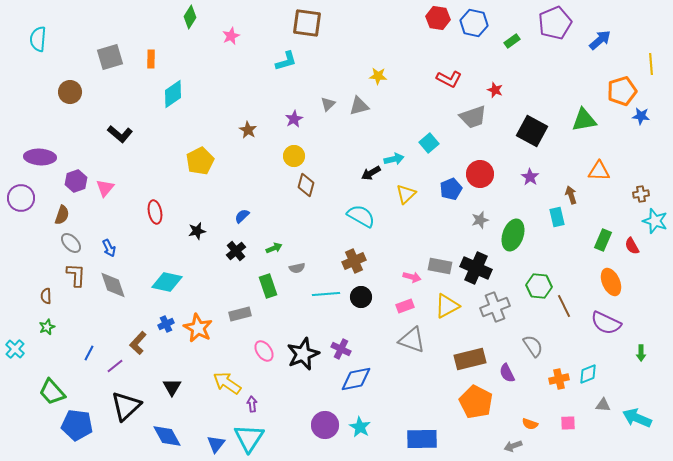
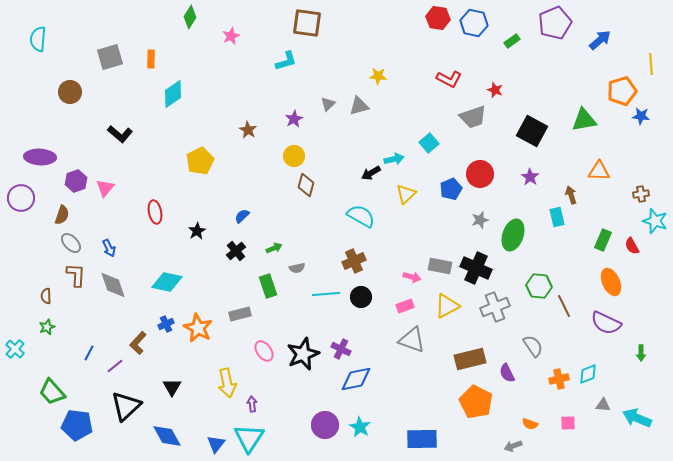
black star at (197, 231): rotated 18 degrees counterclockwise
yellow arrow at (227, 383): rotated 136 degrees counterclockwise
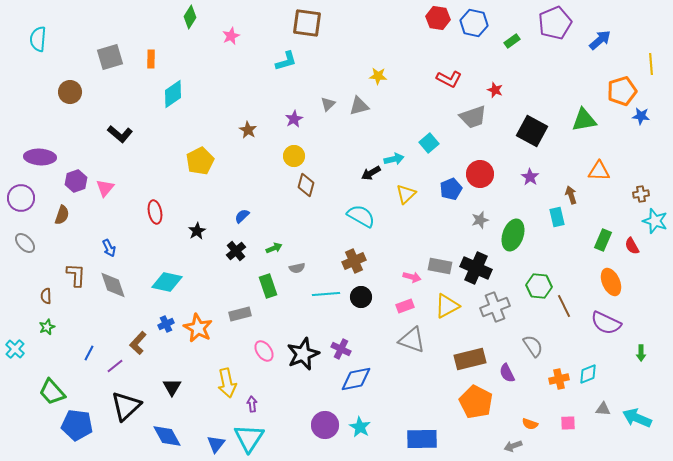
gray ellipse at (71, 243): moved 46 px left
gray triangle at (603, 405): moved 4 px down
